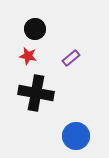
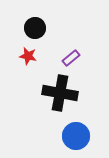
black circle: moved 1 px up
black cross: moved 24 px right
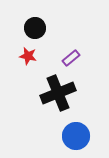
black cross: moved 2 px left; rotated 32 degrees counterclockwise
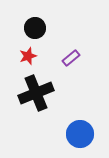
red star: rotated 30 degrees counterclockwise
black cross: moved 22 px left
blue circle: moved 4 px right, 2 px up
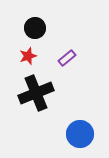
purple rectangle: moved 4 px left
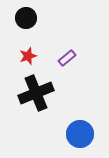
black circle: moved 9 px left, 10 px up
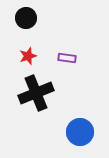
purple rectangle: rotated 48 degrees clockwise
blue circle: moved 2 px up
